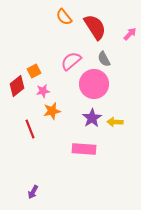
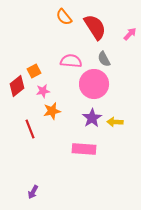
pink semicircle: rotated 45 degrees clockwise
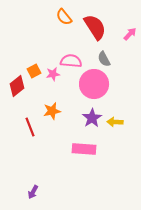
pink star: moved 10 px right, 17 px up
red line: moved 2 px up
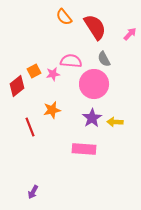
orange star: moved 1 px up
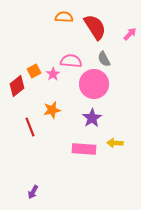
orange semicircle: rotated 132 degrees clockwise
pink star: rotated 24 degrees counterclockwise
yellow arrow: moved 21 px down
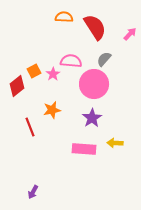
gray semicircle: rotated 70 degrees clockwise
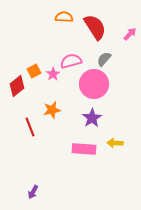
pink semicircle: rotated 20 degrees counterclockwise
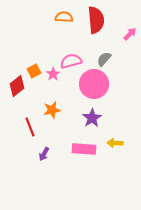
red semicircle: moved 1 px right, 7 px up; rotated 28 degrees clockwise
purple arrow: moved 11 px right, 38 px up
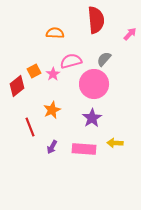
orange semicircle: moved 9 px left, 16 px down
orange star: rotated 12 degrees counterclockwise
purple arrow: moved 8 px right, 7 px up
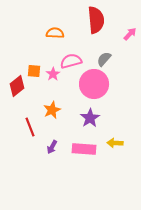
orange square: rotated 32 degrees clockwise
purple star: moved 2 px left
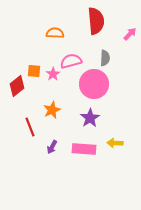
red semicircle: moved 1 px down
gray semicircle: moved 1 px right, 1 px up; rotated 140 degrees clockwise
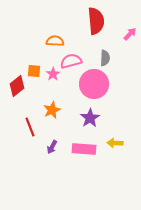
orange semicircle: moved 8 px down
